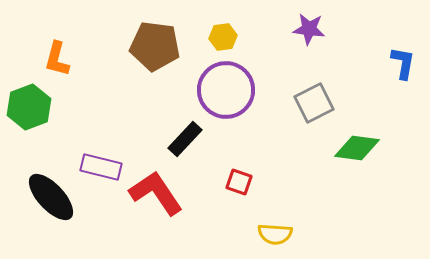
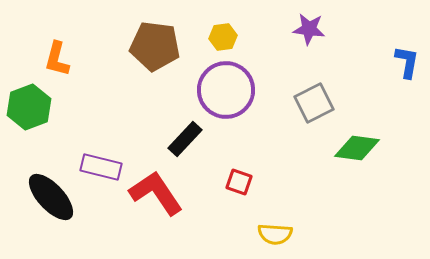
blue L-shape: moved 4 px right, 1 px up
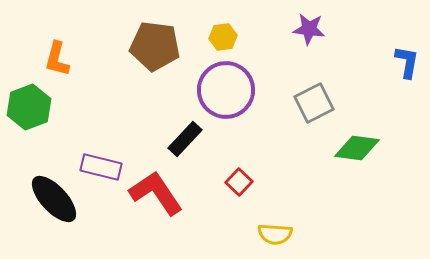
red square: rotated 24 degrees clockwise
black ellipse: moved 3 px right, 2 px down
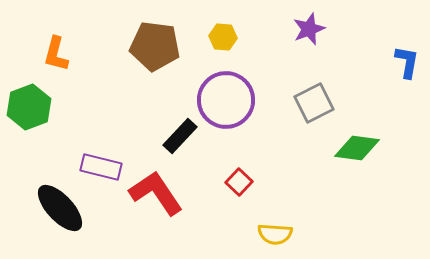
purple star: rotated 28 degrees counterclockwise
yellow hexagon: rotated 12 degrees clockwise
orange L-shape: moved 1 px left, 5 px up
purple circle: moved 10 px down
black rectangle: moved 5 px left, 3 px up
black ellipse: moved 6 px right, 9 px down
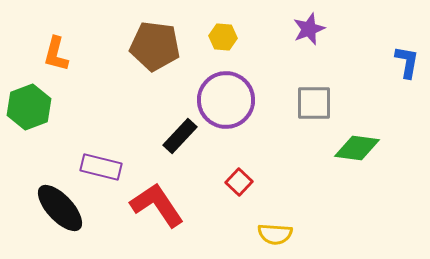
gray square: rotated 27 degrees clockwise
red L-shape: moved 1 px right, 12 px down
